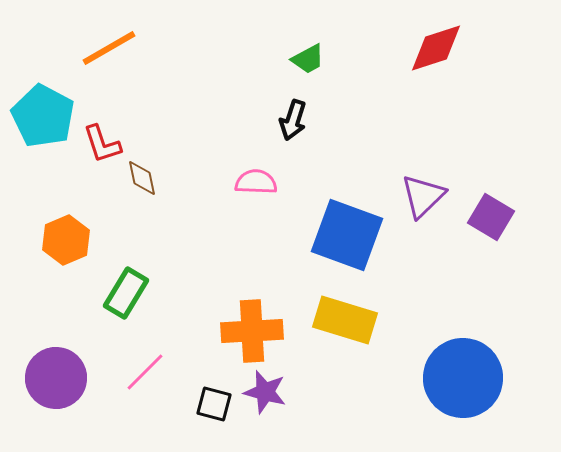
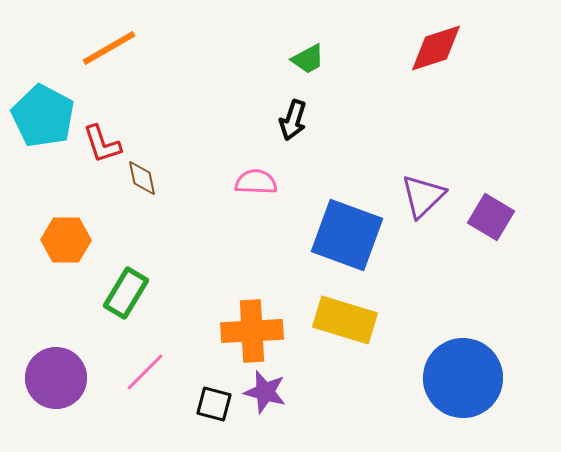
orange hexagon: rotated 24 degrees clockwise
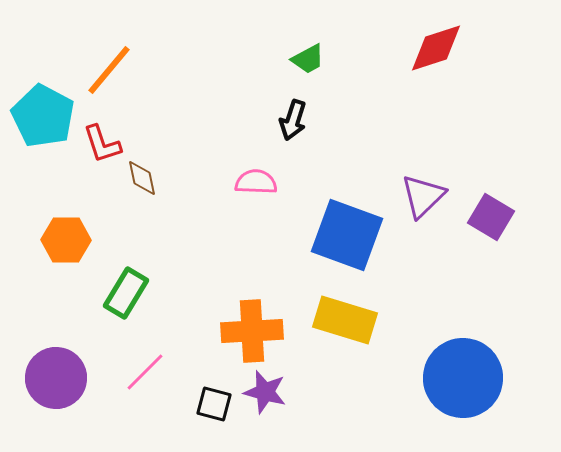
orange line: moved 22 px down; rotated 20 degrees counterclockwise
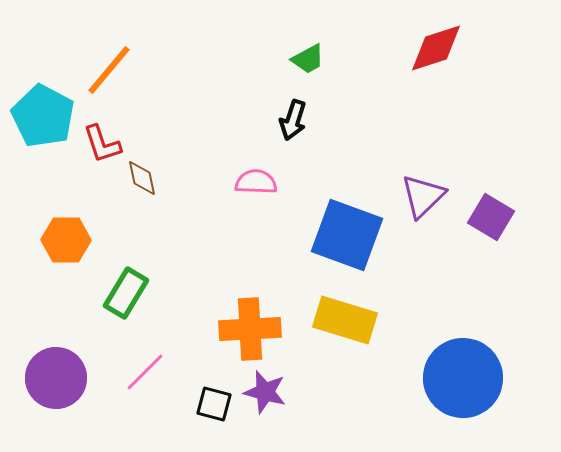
orange cross: moved 2 px left, 2 px up
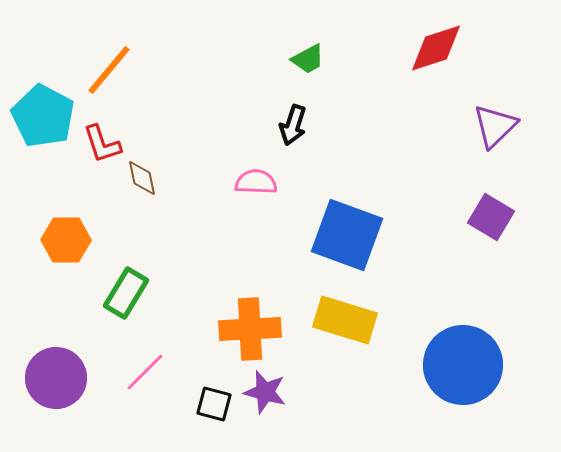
black arrow: moved 5 px down
purple triangle: moved 72 px right, 70 px up
blue circle: moved 13 px up
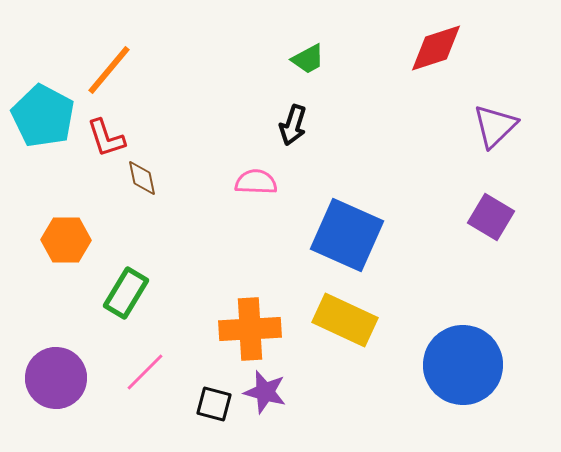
red L-shape: moved 4 px right, 6 px up
blue square: rotated 4 degrees clockwise
yellow rectangle: rotated 8 degrees clockwise
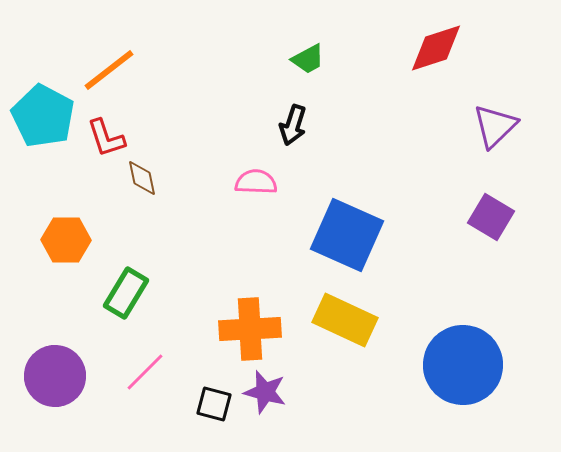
orange line: rotated 12 degrees clockwise
purple circle: moved 1 px left, 2 px up
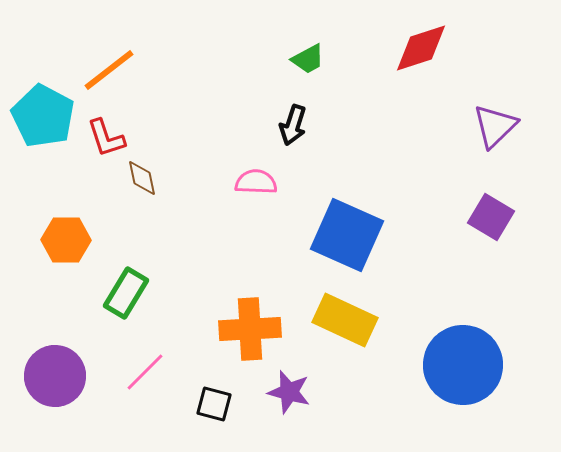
red diamond: moved 15 px left
purple star: moved 24 px right
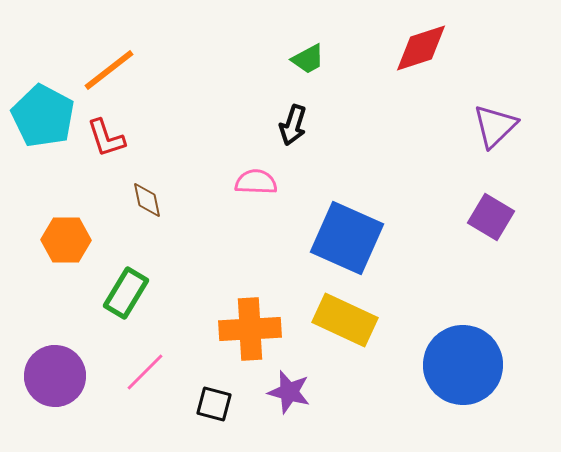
brown diamond: moved 5 px right, 22 px down
blue square: moved 3 px down
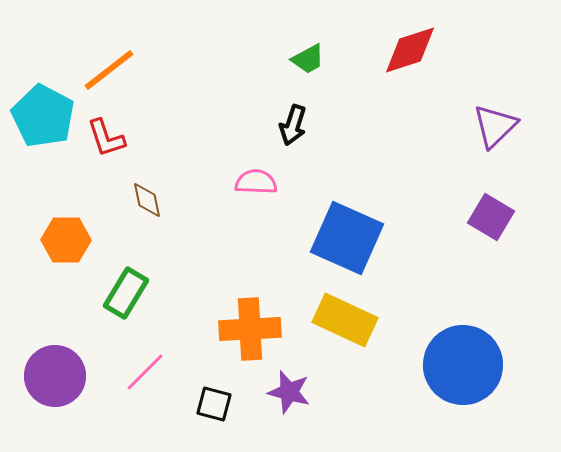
red diamond: moved 11 px left, 2 px down
